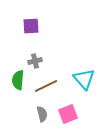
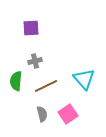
purple square: moved 2 px down
green semicircle: moved 2 px left, 1 px down
pink square: rotated 12 degrees counterclockwise
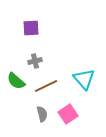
green semicircle: rotated 54 degrees counterclockwise
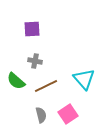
purple square: moved 1 px right, 1 px down
gray cross: rotated 24 degrees clockwise
gray semicircle: moved 1 px left, 1 px down
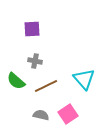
gray semicircle: rotated 63 degrees counterclockwise
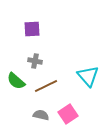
cyan triangle: moved 4 px right, 3 px up
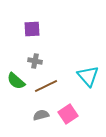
gray semicircle: rotated 28 degrees counterclockwise
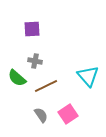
green semicircle: moved 1 px right, 3 px up
gray semicircle: rotated 70 degrees clockwise
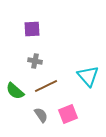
green semicircle: moved 2 px left, 13 px down
pink square: rotated 12 degrees clockwise
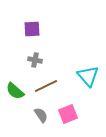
gray cross: moved 1 px up
